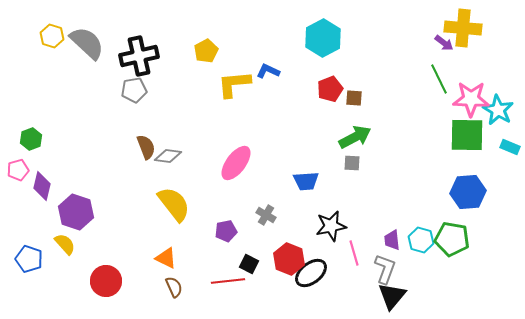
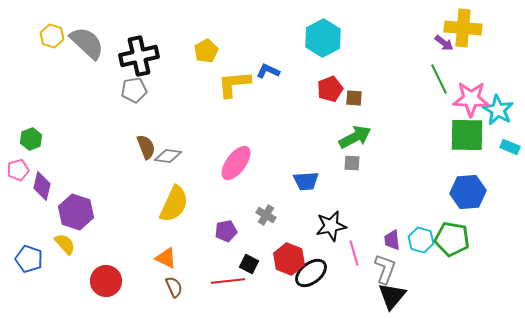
yellow semicircle at (174, 204): rotated 63 degrees clockwise
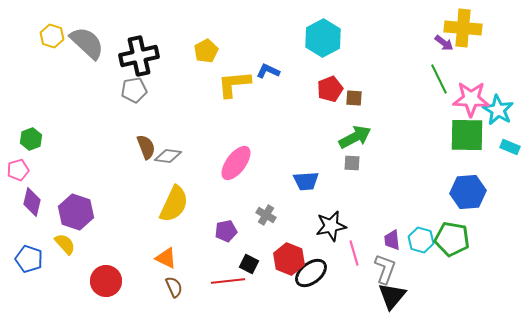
purple diamond at (42, 186): moved 10 px left, 16 px down
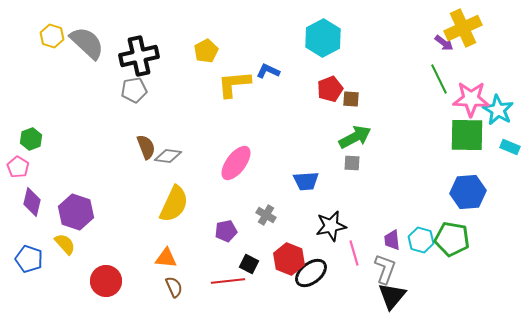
yellow cross at (463, 28): rotated 30 degrees counterclockwise
brown square at (354, 98): moved 3 px left, 1 px down
pink pentagon at (18, 170): moved 3 px up; rotated 25 degrees counterclockwise
orange triangle at (166, 258): rotated 20 degrees counterclockwise
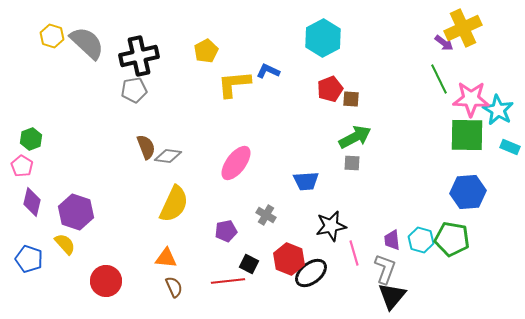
pink pentagon at (18, 167): moved 4 px right, 1 px up
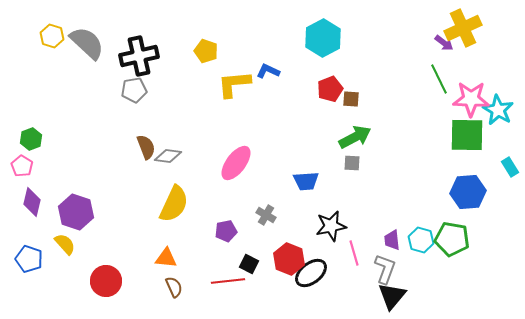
yellow pentagon at (206, 51): rotated 25 degrees counterclockwise
cyan rectangle at (510, 147): moved 20 px down; rotated 36 degrees clockwise
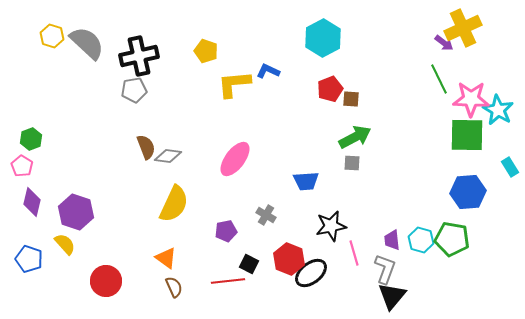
pink ellipse at (236, 163): moved 1 px left, 4 px up
orange triangle at (166, 258): rotated 30 degrees clockwise
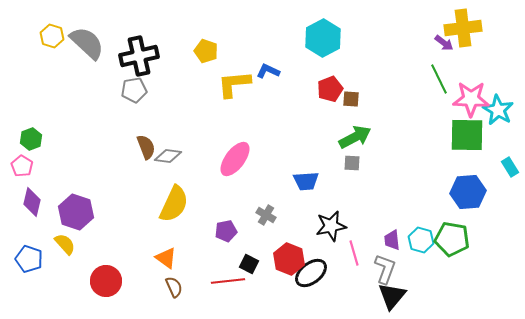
yellow cross at (463, 28): rotated 18 degrees clockwise
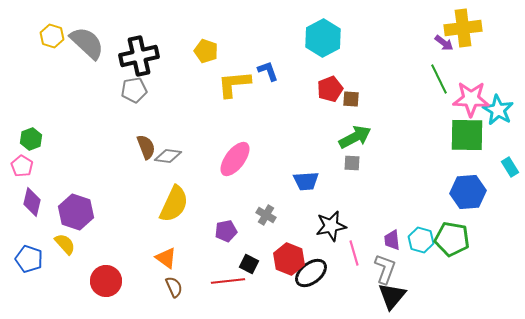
blue L-shape at (268, 71): rotated 45 degrees clockwise
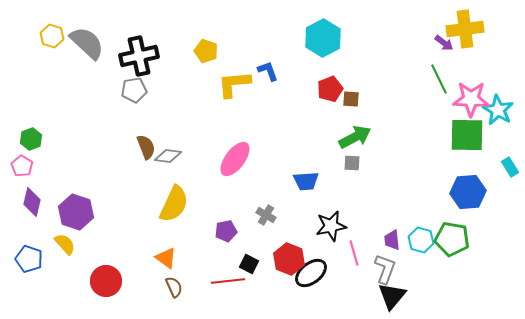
yellow cross at (463, 28): moved 2 px right, 1 px down
